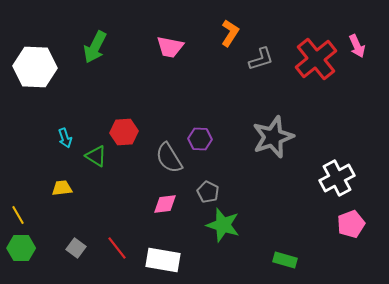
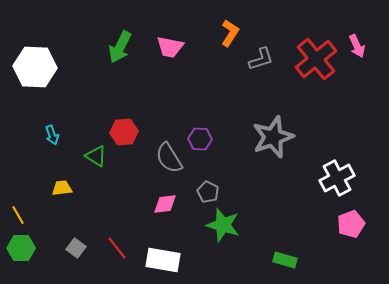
green arrow: moved 25 px right
cyan arrow: moved 13 px left, 3 px up
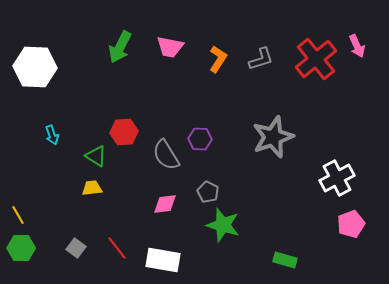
orange L-shape: moved 12 px left, 26 px down
gray semicircle: moved 3 px left, 3 px up
yellow trapezoid: moved 30 px right
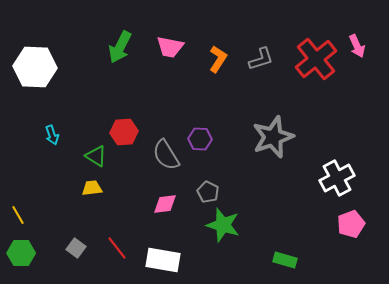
green hexagon: moved 5 px down
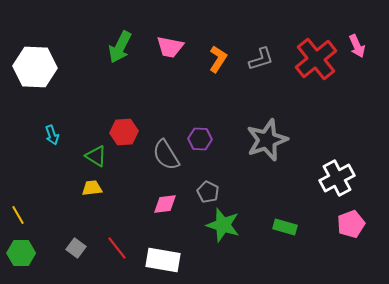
gray star: moved 6 px left, 3 px down
green rectangle: moved 33 px up
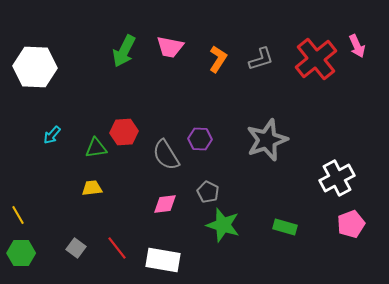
green arrow: moved 4 px right, 4 px down
cyan arrow: rotated 60 degrees clockwise
green triangle: moved 8 px up; rotated 40 degrees counterclockwise
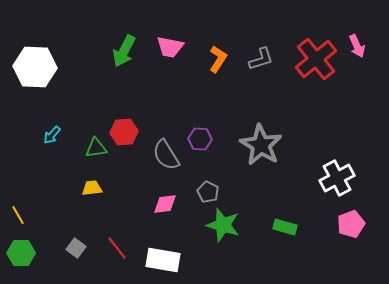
gray star: moved 6 px left, 5 px down; rotated 21 degrees counterclockwise
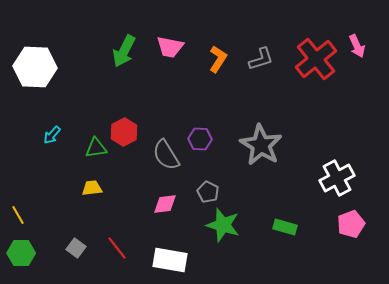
red hexagon: rotated 24 degrees counterclockwise
white rectangle: moved 7 px right
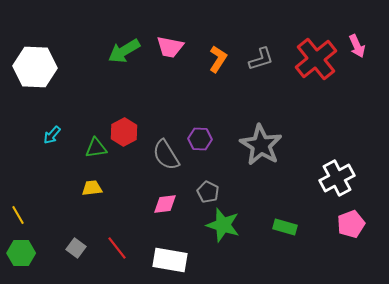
green arrow: rotated 32 degrees clockwise
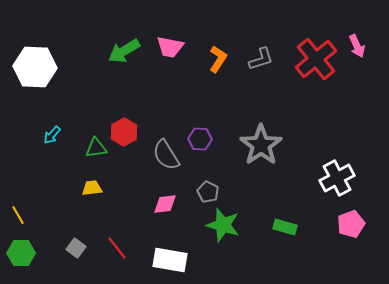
gray star: rotated 6 degrees clockwise
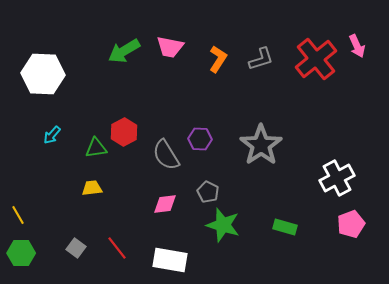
white hexagon: moved 8 px right, 7 px down
